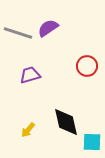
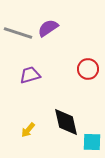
red circle: moved 1 px right, 3 px down
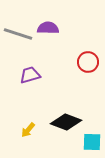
purple semicircle: rotated 35 degrees clockwise
gray line: moved 1 px down
red circle: moved 7 px up
black diamond: rotated 56 degrees counterclockwise
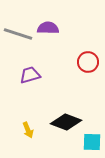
yellow arrow: rotated 63 degrees counterclockwise
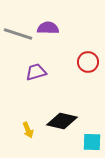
purple trapezoid: moved 6 px right, 3 px up
black diamond: moved 4 px left, 1 px up; rotated 8 degrees counterclockwise
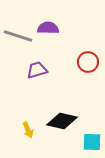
gray line: moved 2 px down
purple trapezoid: moved 1 px right, 2 px up
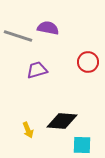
purple semicircle: rotated 10 degrees clockwise
black diamond: rotated 8 degrees counterclockwise
cyan square: moved 10 px left, 3 px down
